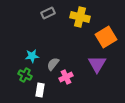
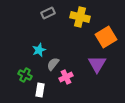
cyan star: moved 7 px right, 6 px up; rotated 16 degrees counterclockwise
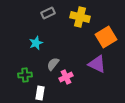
cyan star: moved 3 px left, 7 px up
purple triangle: rotated 36 degrees counterclockwise
green cross: rotated 32 degrees counterclockwise
white rectangle: moved 3 px down
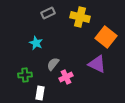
orange square: rotated 20 degrees counterclockwise
cyan star: rotated 24 degrees counterclockwise
